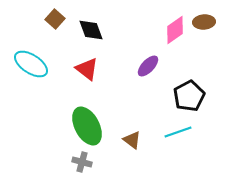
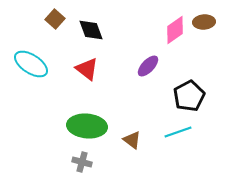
green ellipse: rotated 57 degrees counterclockwise
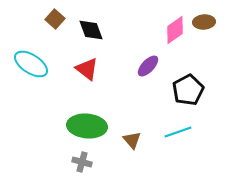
black pentagon: moved 1 px left, 6 px up
brown triangle: rotated 12 degrees clockwise
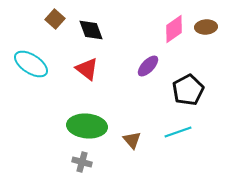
brown ellipse: moved 2 px right, 5 px down
pink diamond: moved 1 px left, 1 px up
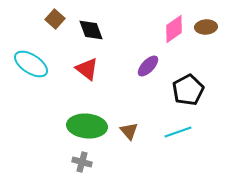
brown triangle: moved 3 px left, 9 px up
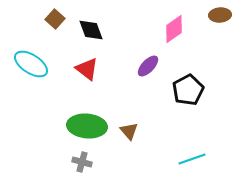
brown ellipse: moved 14 px right, 12 px up
cyan line: moved 14 px right, 27 px down
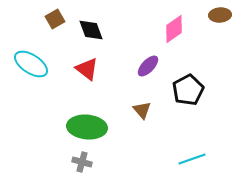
brown square: rotated 18 degrees clockwise
green ellipse: moved 1 px down
brown triangle: moved 13 px right, 21 px up
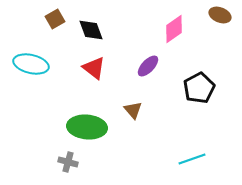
brown ellipse: rotated 25 degrees clockwise
cyan ellipse: rotated 20 degrees counterclockwise
red triangle: moved 7 px right, 1 px up
black pentagon: moved 11 px right, 2 px up
brown triangle: moved 9 px left
gray cross: moved 14 px left
